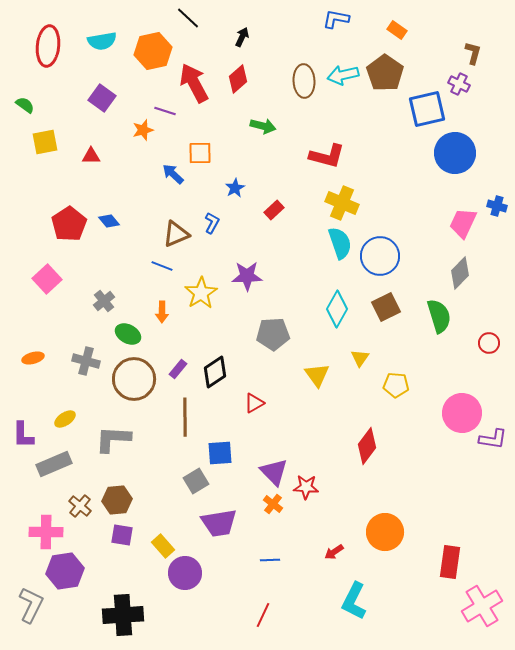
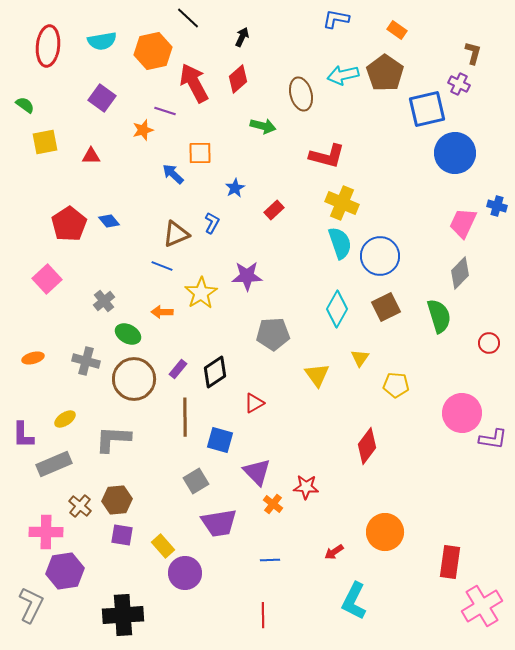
brown ellipse at (304, 81): moved 3 px left, 13 px down; rotated 12 degrees counterclockwise
orange arrow at (162, 312): rotated 90 degrees clockwise
blue square at (220, 453): moved 13 px up; rotated 20 degrees clockwise
purple triangle at (274, 472): moved 17 px left
red line at (263, 615): rotated 25 degrees counterclockwise
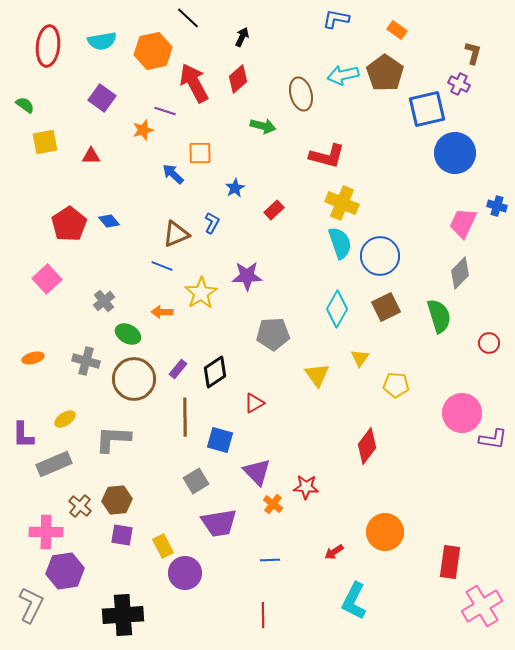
yellow rectangle at (163, 546): rotated 15 degrees clockwise
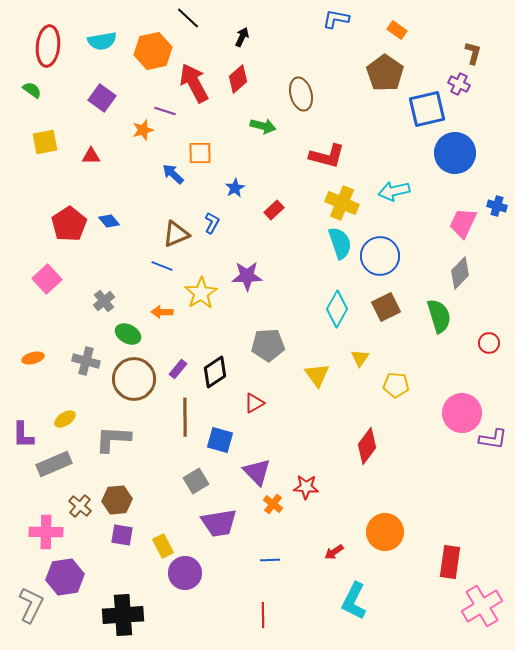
cyan arrow at (343, 75): moved 51 px right, 116 px down
green semicircle at (25, 105): moved 7 px right, 15 px up
gray pentagon at (273, 334): moved 5 px left, 11 px down
purple hexagon at (65, 571): moved 6 px down
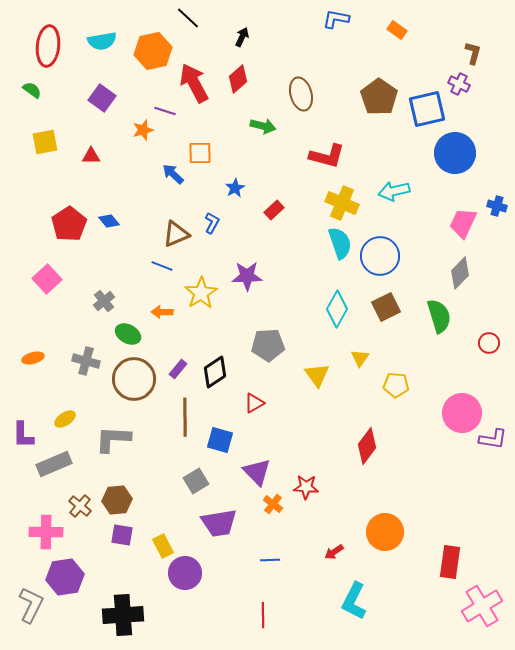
brown pentagon at (385, 73): moved 6 px left, 24 px down
